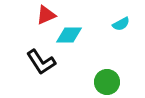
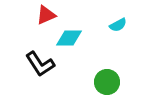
cyan semicircle: moved 3 px left, 1 px down
cyan diamond: moved 3 px down
black L-shape: moved 1 px left, 2 px down
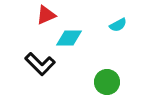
black L-shape: rotated 12 degrees counterclockwise
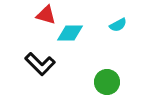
red triangle: rotated 40 degrees clockwise
cyan diamond: moved 1 px right, 5 px up
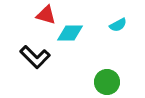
black L-shape: moved 5 px left, 7 px up
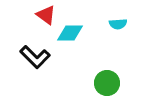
red triangle: rotated 20 degrees clockwise
cyan semicircle: moved 1 px up; rotated 24 degrees clockwise
green circle: moved 1 px down
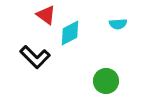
cyan diamond: rotated 28 degrees counterclockwise
green circle: moved 1 px left, 2 px up
